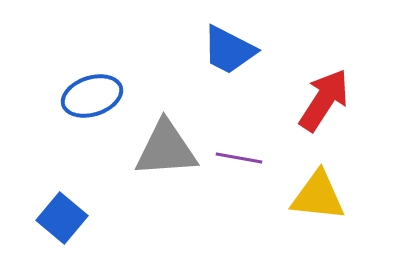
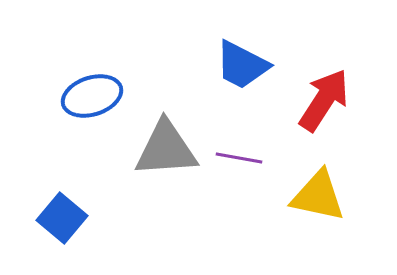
blue trapezoid: moved 13 px right, 15 px down
yellow triangle: rotated 6 degrees clockwise
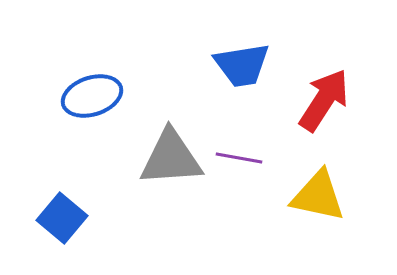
blue trapezoid: rotated 36 degrees counterclockwise
gray triangle: moved 5 px right, 9 px down
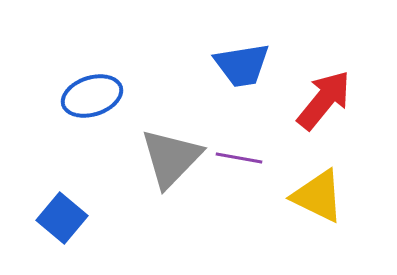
red arrow: rotated 6 degrees clockwise
gray triangle: rotated 42 degrees counterclockwise
yellow triangle: rotated 14 degrees clockwise
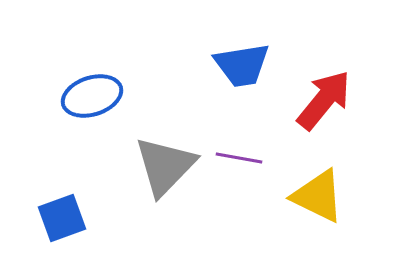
gray triangle: moved 6 px left, 8 px down
blue square: rotated 30 degrees clockwise
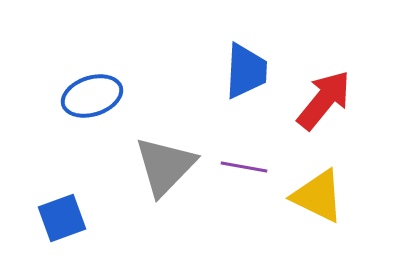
blue trapezoid: moved 4 px right, 6 px down; rotated 78 degrees counterclockwise
purple line: moved 5 px right, 9 px down
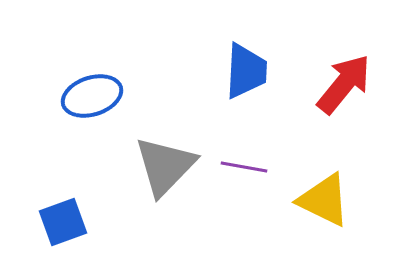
red arrow: moved 20 px right, 16 px up
yellow triangle: moved 6 px right, 4 px down
blue square: moved 1 px right, 4 px down
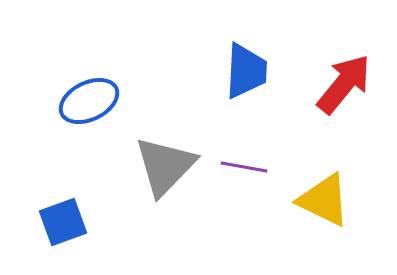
blue ellipse: moved 3 px left, 5 px down; rotated 8 degrees counterclockwise
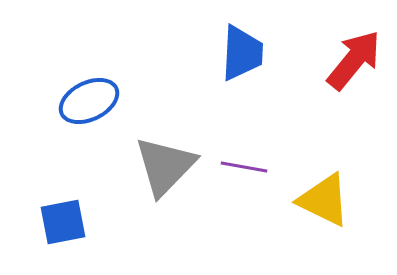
blue trapezoid: moved 4 px left, 18 px up
red arrow: moved 10 px right, 24 px up
blue square: rotated 9 degrees clockwise
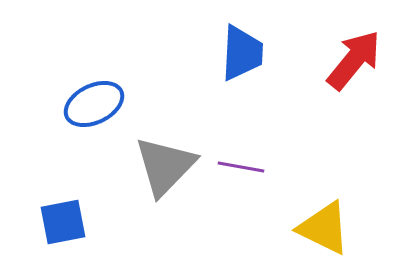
blue ellipse: moved 5 px right, 3 px down
purple line: moved 3 px left
yellow triangle: moved 28 px down
